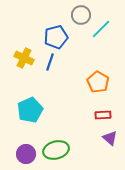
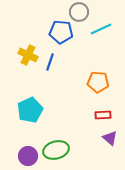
gray circle: moved 2 px left, 3 px up
cyan line: rotated 20 degrees clockwise
blue pentagon: moved 5 px right, 5 px up; rotated 20 degrees clockwise
yellow cross: moved 4 px right, 3 px up
orange pentagon: rotated 25 degrees counterclockwise
purple circle: moved 2 px right, 2 px down
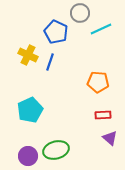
gray circle: moved 1 px right, 1 px down
blue pentagon: moved 5 px left; rotated 20 degrees clockwise
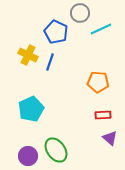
cyan pentagon: moved 1 px right, 1 px up
green ellipse: rotated 70 degrees clockwise
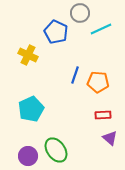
blue line: moved 25 px right, 13 px down
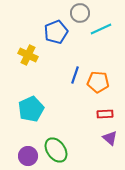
blue pentagon: rotated 25 degrees clockwise
red rectangle: moved 2 px right, 1 px up
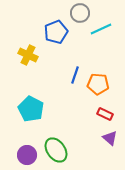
orange pentagon: moved 2 px down
cyan pentagon: rotated 20 degrees counterclockwise
red rectangle: rotated 28 degrees clockwise
purple circle: moved 1 px left, 1 px up
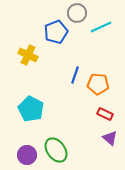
gray circle: moved 3 px left
cyan line: moved 2 px up
